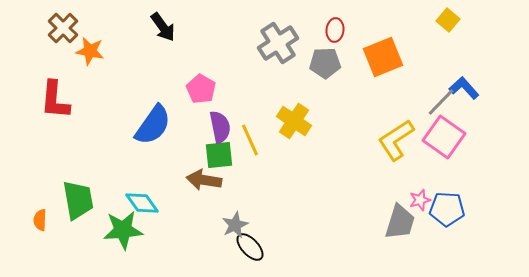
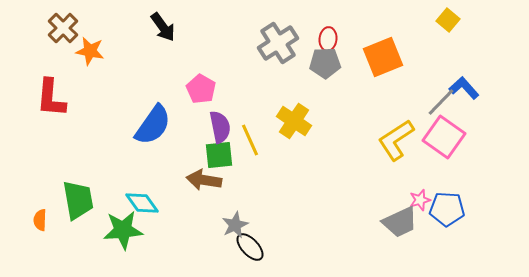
red ellipse: moved 7 px left, 9 px down
red L-shape: moved 4 px left, 2 px up
gray trapezoid: rotated 48 degrees clockwise
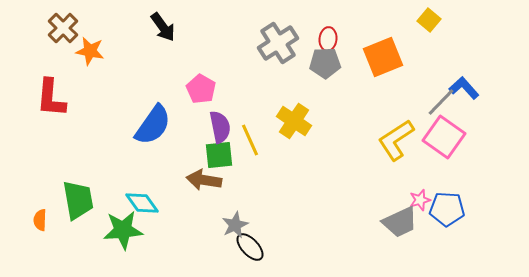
yellow square: moved 19 px left
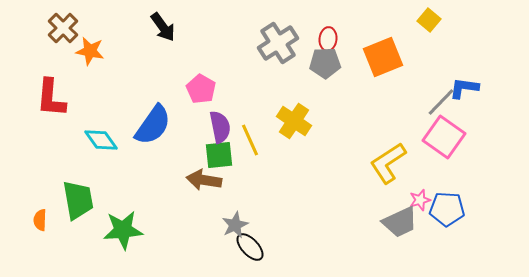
blue L-shape: rotated 40 degrees counterclockwise
yellow L-shape: moved 8 px left, 23 px down
cyan diamond: moved 41 px left, 63 px up
